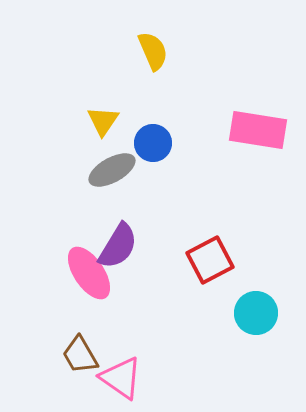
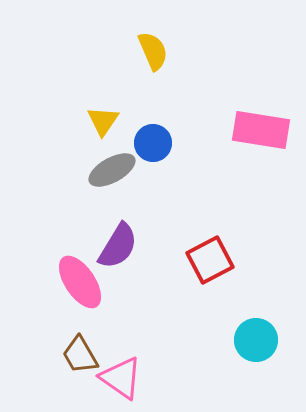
pink rectangle: moved 3 px right
pink ellipse: moved 9 px left, 9 px down
cyan circle: moved 27 px down
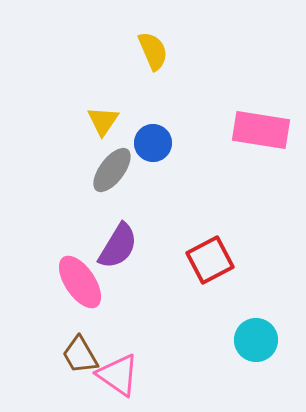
gray ellipse: rotated 24 degrees counterclockwise
pink triangle: moved 3 px left, 3 px up
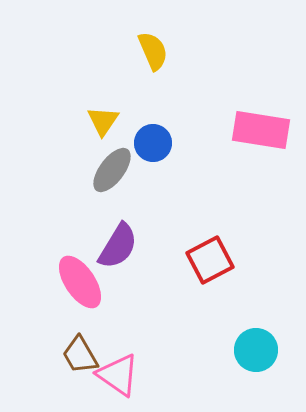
cyan circle: moved 10 px down
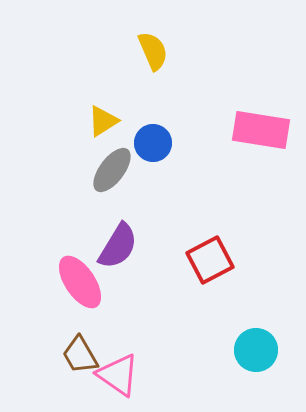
yellow triangle: rotated 24 degrees clockwise
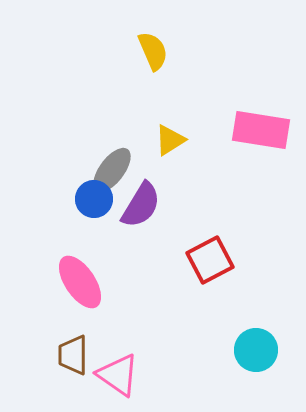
yellow triangle: moved 67 px right, 19 px down
blue circle: moved 59 px left, 56 px down
purple semicircle: moved 23 px right, 41 px up
brown trapezoid: moved 7 px left; rotated 30 degrees clockwise
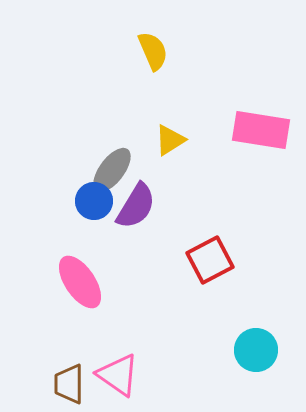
blue circle: moved 2 px down
purple semicircle: moved 5 px left, 1 px down
brown trapezoid: moved 4 px left, 29 px down
